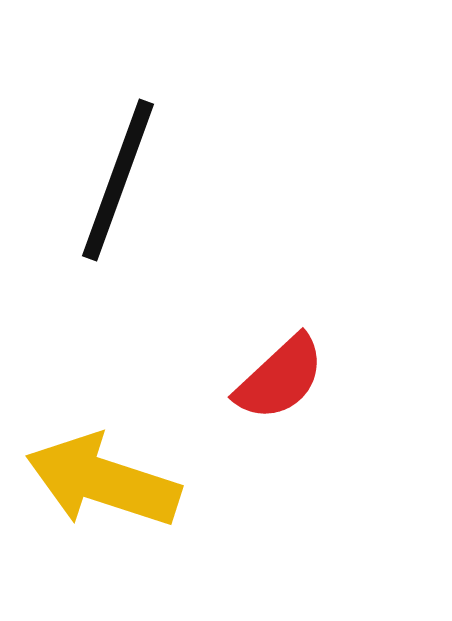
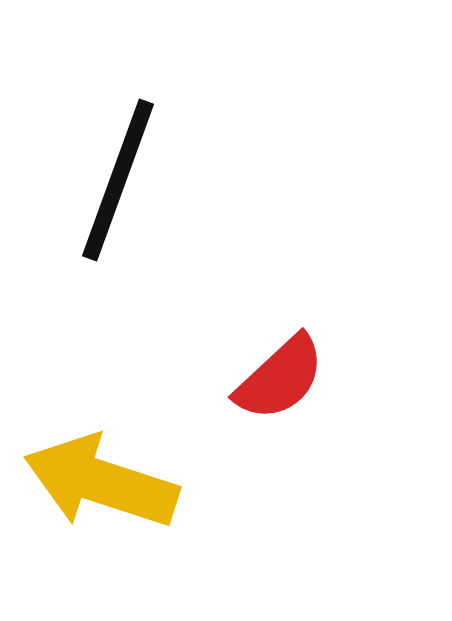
yellow arrow: moved 2 px left, 1 px down
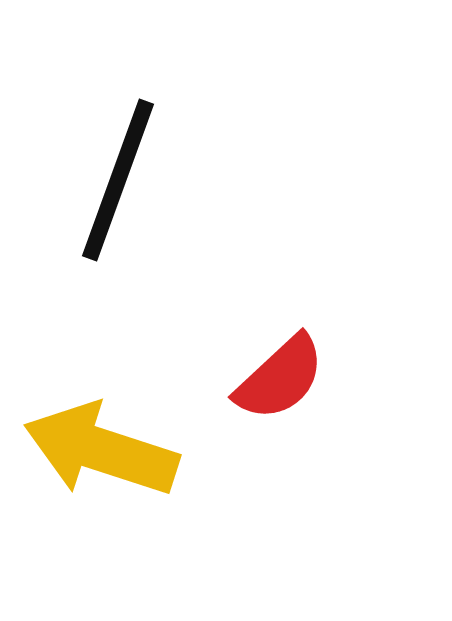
yellow arrow: moved 32 px up
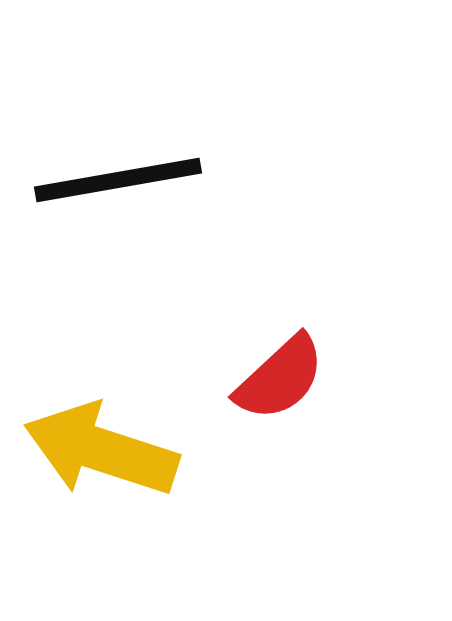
black line: rotated 60 degrees clockwise
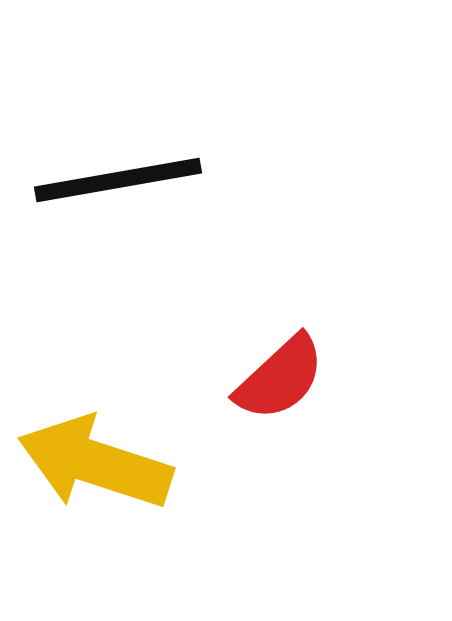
yellow arrow: moved 6 px left, 13 px down
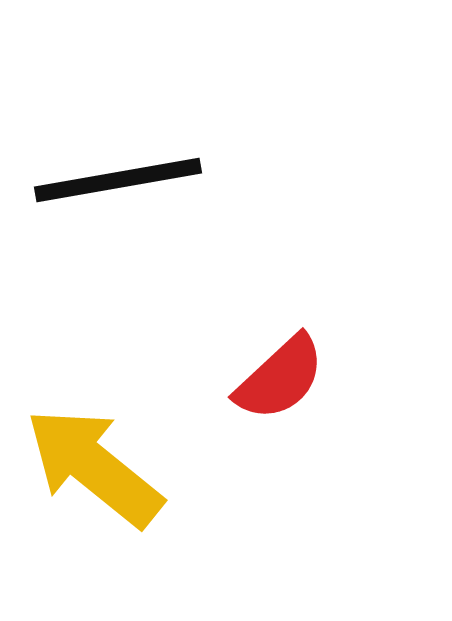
yellow arrow: moved 1 px left, 4 px down; rotated 21 degrees clockwise
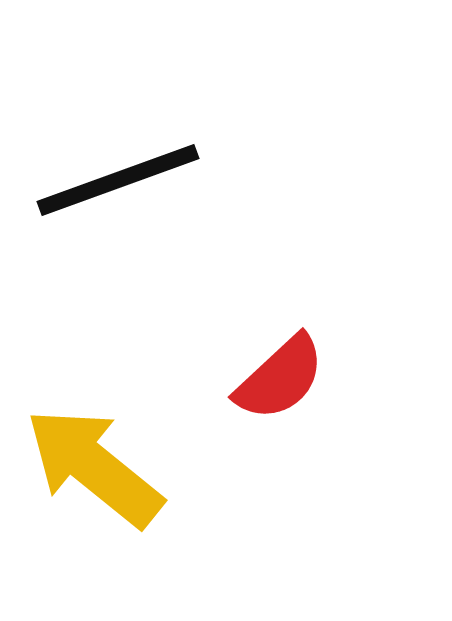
black line: rotated 10 degrees counterclockwise
